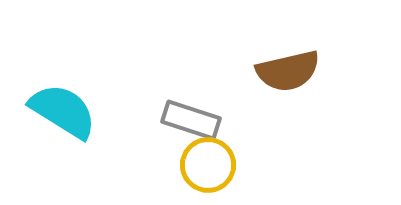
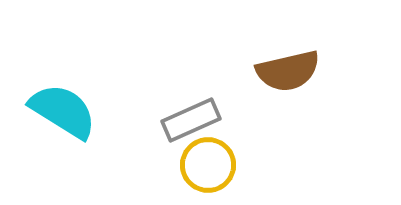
gray rectangle: rotated 42 degrees counterclockwise
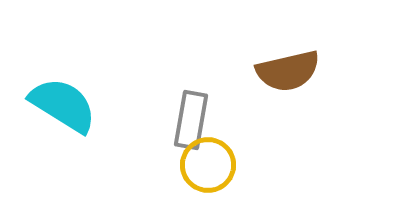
cyan semicircle: moved 6 px up
gray rectangle: rotated 56 degrees counterclockwise
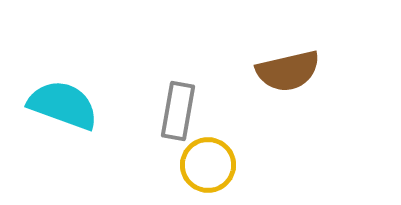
cyan semicircle: rotated 12 degrees counterclockwise
gray rectangle: moved 13 px left, 9 px up
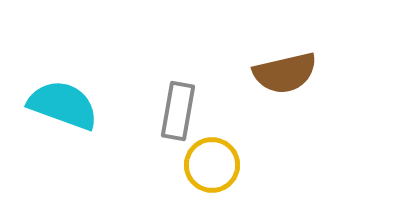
brown semicircle: moved 3 px left, 2 px down
yellow circle: moved 4 px right
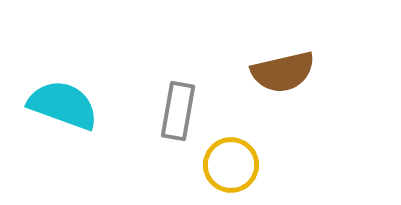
brown semicircle: moved 2 px left, 1 px up
yellow circle: moved 19 px right
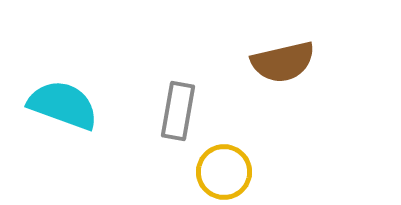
brown semicircle: moved 10 px up
yellow circle: moved 7 px left, 7 px down
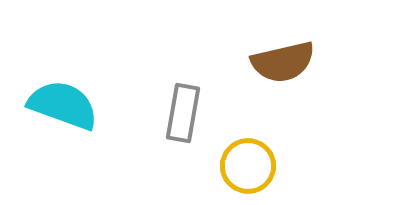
gray rectangle: moved 5 px right, 2 px down
yellow circle: moved 24 px right, 6 px up
